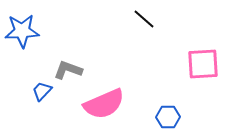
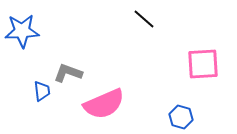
gray L-shape: moved 3 px down
blue trapezoid: rotated 130 degrees clockwise
blue hexagon: moved 13 px right; rotated 15 degrees clockwise
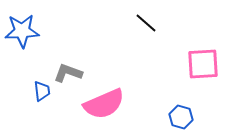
black line: moved 2 px right, 4 px down
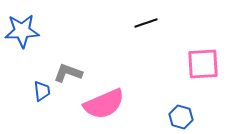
black line: rotated 60 degrees counterclockwise
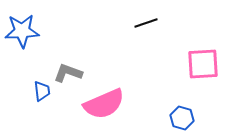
blue hexagon: moved 1 px right, 1 px down
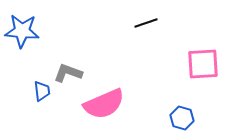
blue star: rotated 8 degrees clockwise
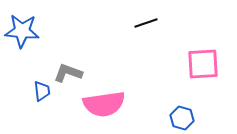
pink semicircle: rotated 15 degrees clockwise
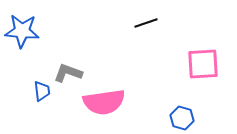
pink semicircle: moved 2 px up
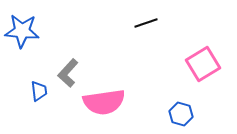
pink square: rotated 28 degrees counterclockwise
gray L-shape: rotated 68 degrees counterclockwise
blue trapezoid: moved 3 px left
blue hexagon: moved 1 px left, 4 px up
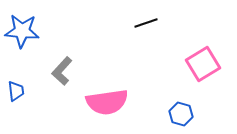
gray L-shape: moved 6 px left, 2 px up
blue trapezoid: moved 23 px left
pink semicircle: moved 3 px right
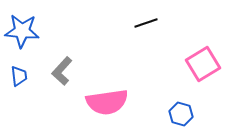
blue trapezoid: moved 3 px right, 15 px up
